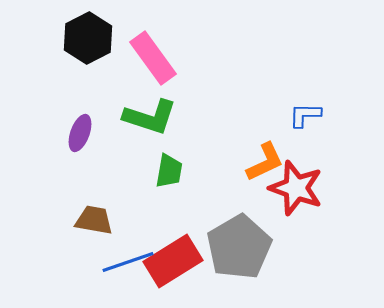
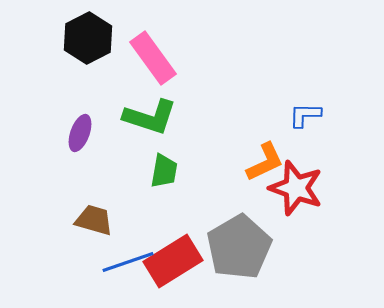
green trapezoid: moved 5 px left
brown trapezoid: rotated 6 degrees clockwise
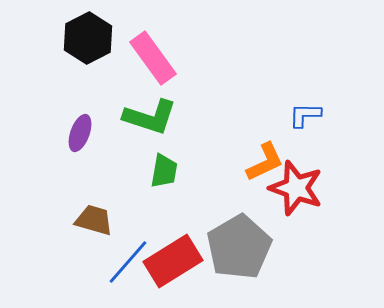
blue line: rotated 30 degrees counterclockwise
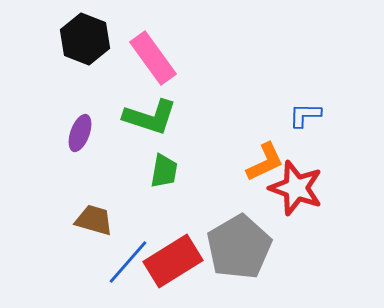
black hexagon: moved 3 px left, 1 px down; rotated 12 degrees counterclockwise
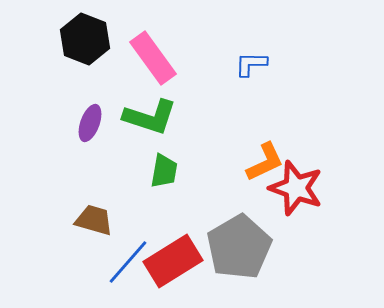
blue L-shape: moved 54 px left, 51 px up
purple ellipse: moved 10 px right, 10 px up
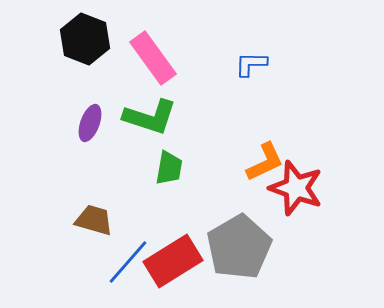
green trapezoid: moved 5 px right, 3 px up
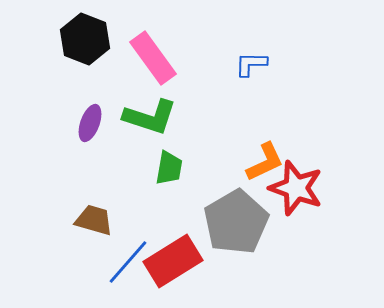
gray pentagon: moved 3 px left, 25 px up
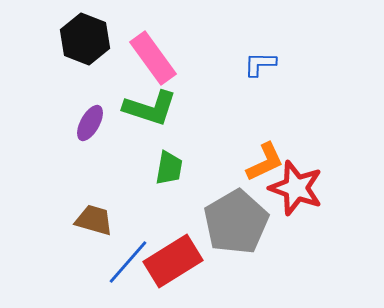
blue L-shape: moved 9 px right
green L-shape: moved 9 px up
purple ellipse: rotated 9 degrees clockwise
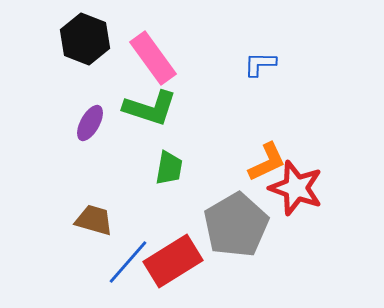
orange L-shape: moved 2 px right
gray pentagon: moved 3 px down
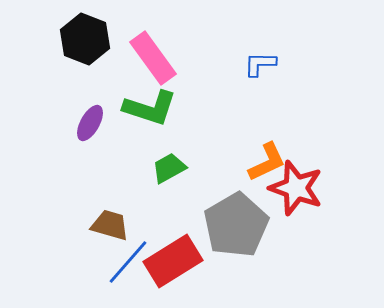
green trapezoid: rotated 129 degrees counterclockwise
brown trapezoid: moved 16 px right, 5 px down
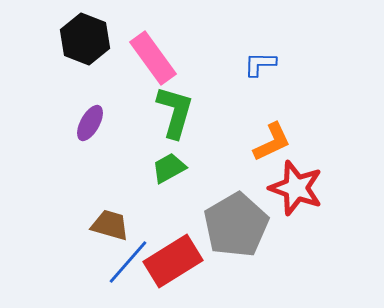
green L-shape: moved 25 px right, 4 px down; rotated 92 degrees counterclockwise
orange L-shape: moved 5 px right, 20 px up
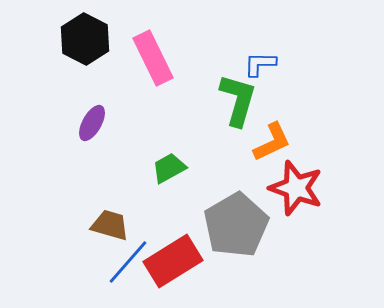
black hexagon: rotated 6 degrees clockwise
pink rectangle: rotated 10 degrees clockwise
green L-shape: moved 63 px right, 12 px up
purple ellipse: moved 2 px right
